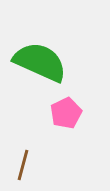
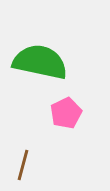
green semicircle: rotated 12 degrees counterclockwise
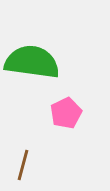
green semicircle: moved 8 px left; rotated 4 degrees counterclockwise
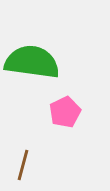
pink pentagon: moved 1 px left, 1 px up
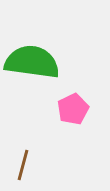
pink pentagon: moved 8 px right, 3 px up
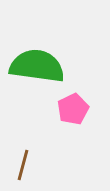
green semicircle: moved 5 px right, 4 px down
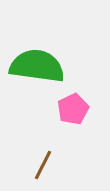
brown line: moved 20 px right; rotated 12 degrees clockwise
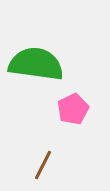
green semicircle: moved 1 px left, 2 px up
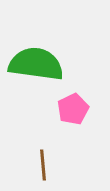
brown line: rotated 32 degrees counterclockwise
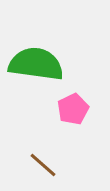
brown line: rotated 44 degrees counterclockwise
